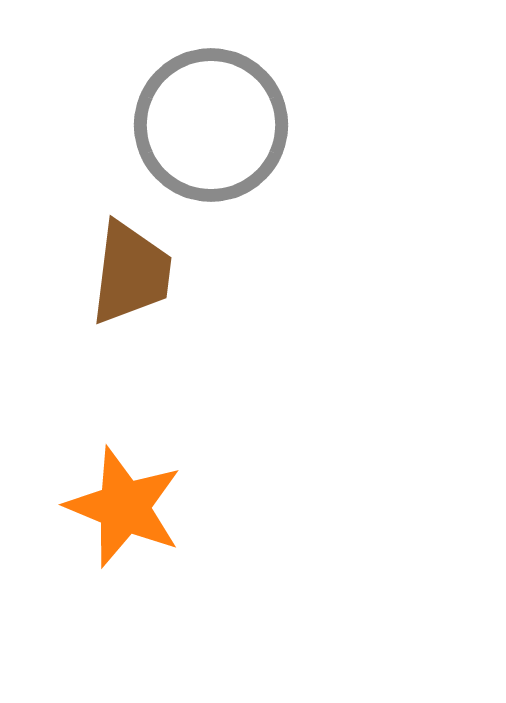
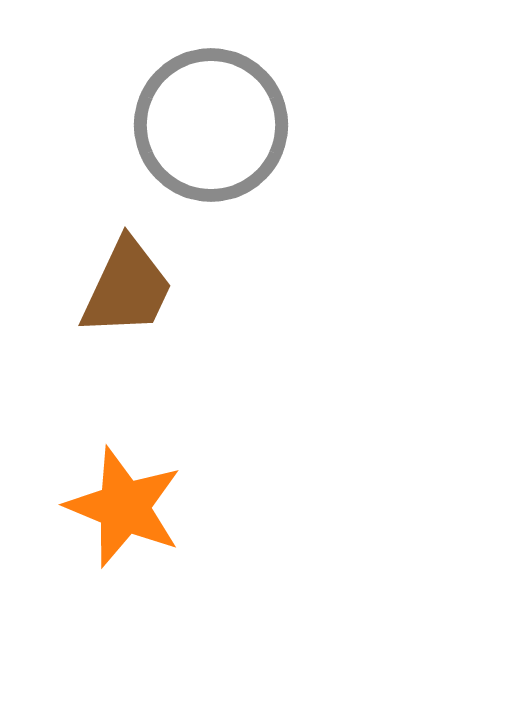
brown trapezoid: moved 4 px left, 15 px down; rotated 18 degrees clockwise
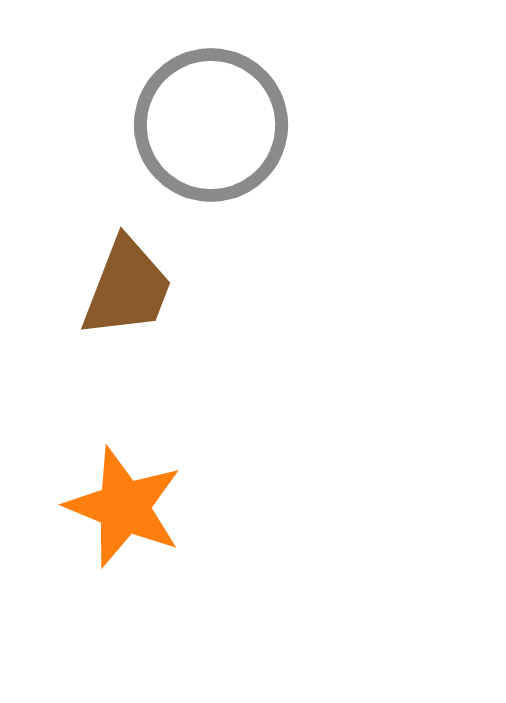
brown trapezoid: rotated 4 degrees counterclockwise
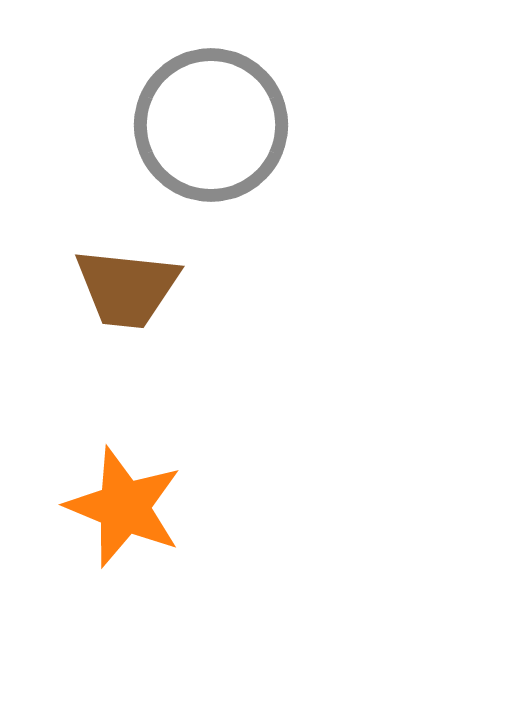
brown trapezoid: rotated 75 degrees clockwise
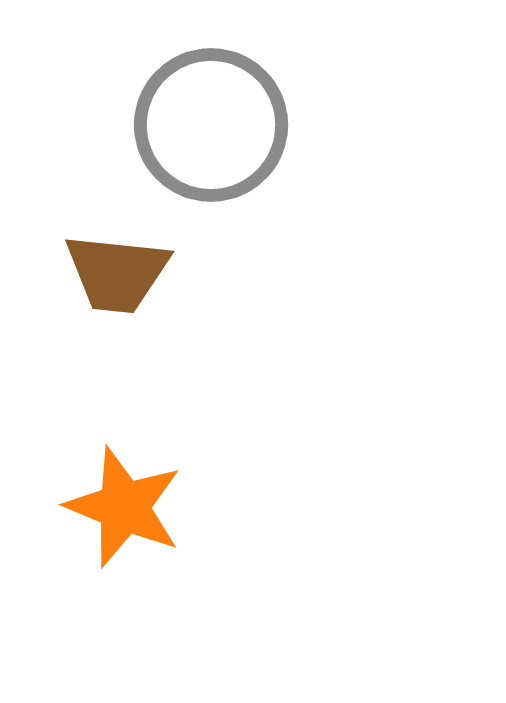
brown trapezoid: moved 10 px left, 15 px up
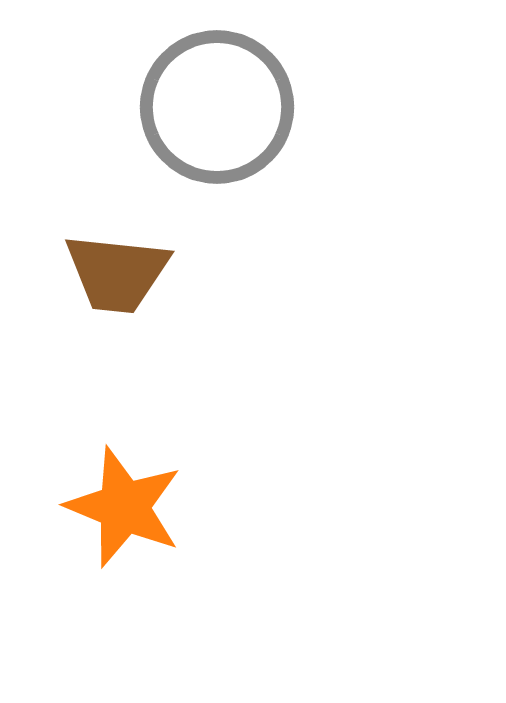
gray circle: moved 6 px right, 18 px up
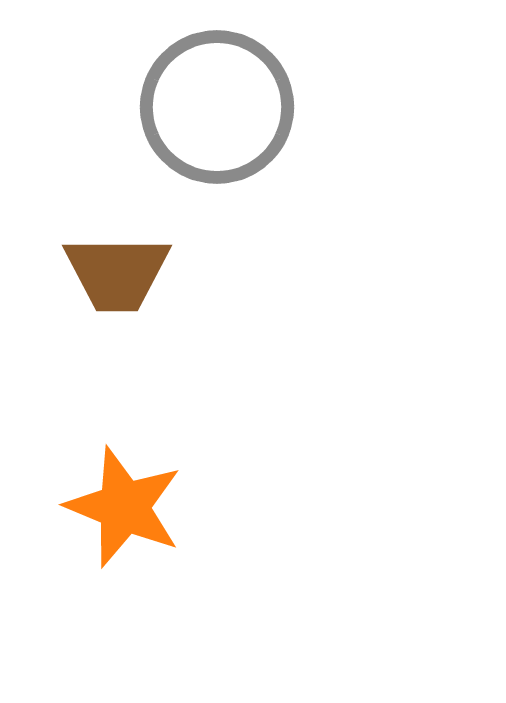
brown trapezoid: rotated 6 degrees counterclockwise
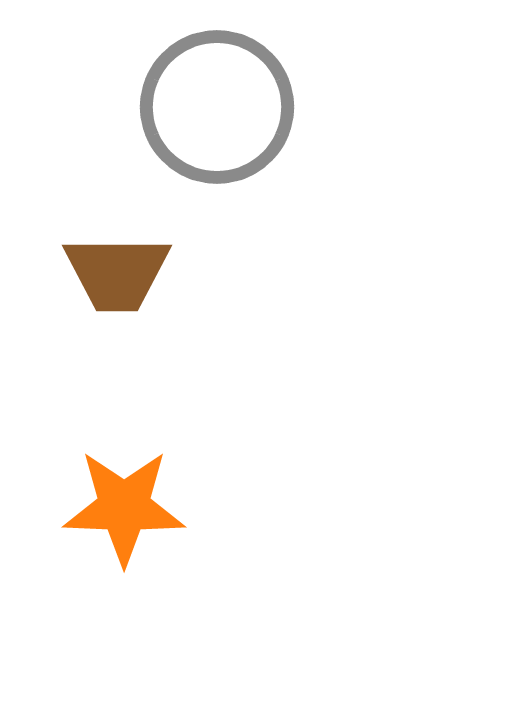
orange star: rotated 20 degrees counterclockwise
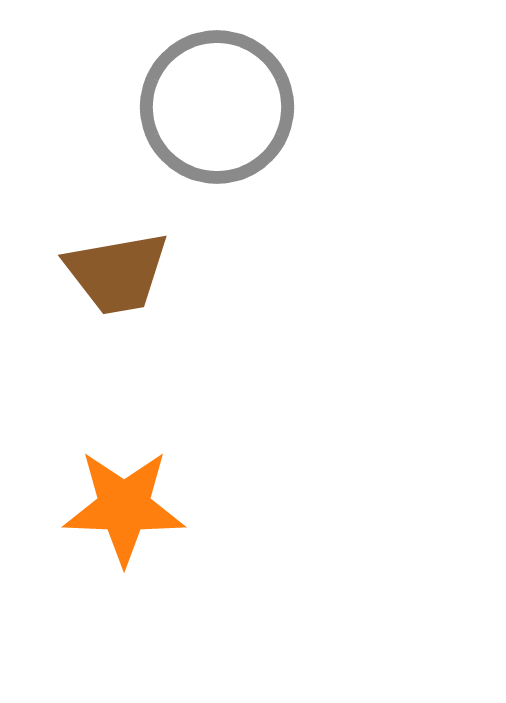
brown trapezoid: rotated 10 degrees counterclockwise
